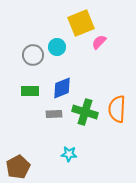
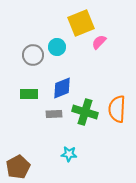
green rectangle: moved 1 px left, 3 px down
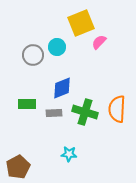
green rectangle: moved 2 px left, 10 px down
gray rectangle: moved 1 px up
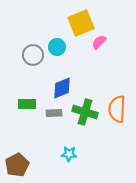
brown pentagon: moved 1 px left, 2 px up
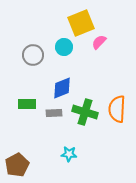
cyan circle: moved 7 px right
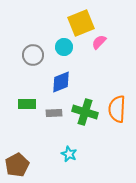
blue diamond: moved 1 px left, 6 px up
cyan star: rotated 21 degrees clockwise
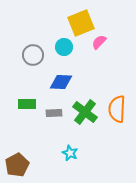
blue diamond: rotated 25 degrees clockwise
green cross: rotated 20 degrees clockwise
cyan star: moved 1 px right, 1 px up
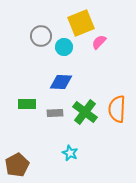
gray circle: moved 8 px right, 19 px up
gray rectangle: moved 1 px right
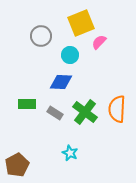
cyan circle: moved 6 px right, 8 px down
gray rectangle: rotated 35 degrees clockwise
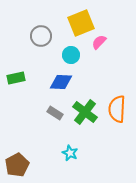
cyan circle: moved 1 px right
green rectangle: moved 11 px left, 26 px up; rotated 12 degrees counterclockwise
